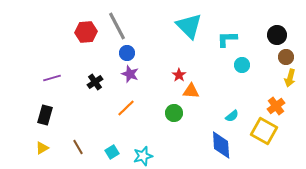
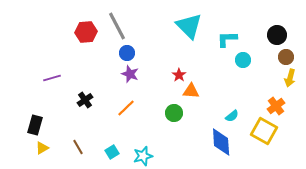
cyan circle: moved 1 px right, 5 px up
black cross: moved 10 px left, 18 px down
black rectangle: moved 10 px left, 10 px down
blue diamond: moved 3 px up
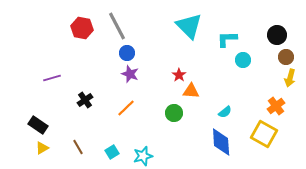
red hexagon: moved 4 px left, 4 px up; rotated 15 degrees clockwise
cyan semicircle: moved 7 px left, 4 px up
black rectangle: moved 3 px right; rotated 72 degrees counterclockwise
yellow square: moved 3 px down
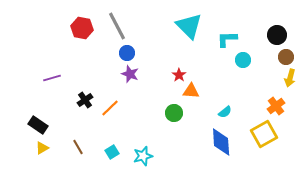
orange line: moved 16 px left
yellow square: rotated 32 degrees clockwise
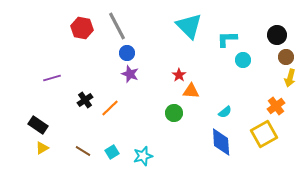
brown line: moved 5 px right, 4 px down; rotated 28 degrees counterclockwise
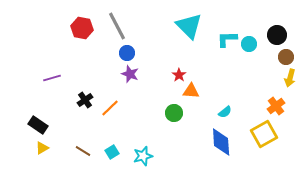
cyan circle: moved 6 px right, 16 px up
